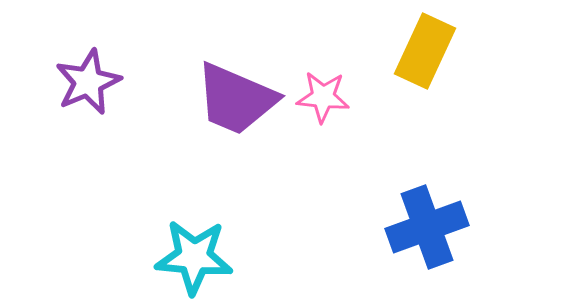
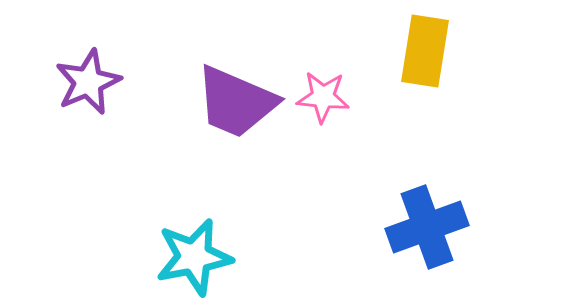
yellow rectangle: rotated 16 degrees counterclockwise
purple trapezoid: moved 3 px down
cyan star: rotated 16 degrees counterclockwise
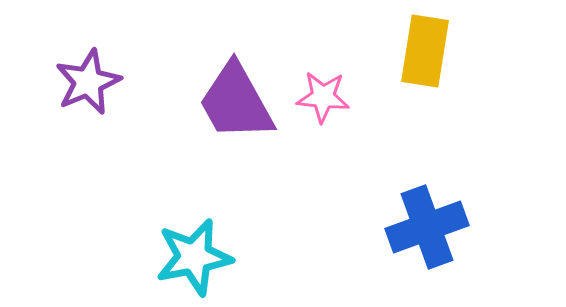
purple trapezoid: rotated 38 degrees clockwise
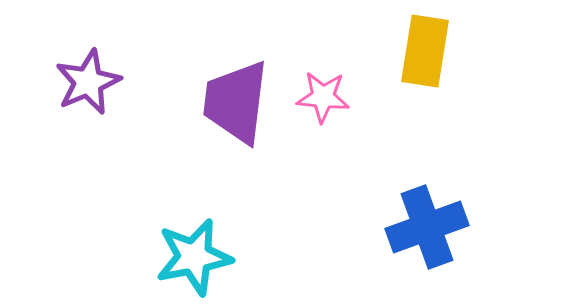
purple trapezoid: rotated 36 degrees clockwise
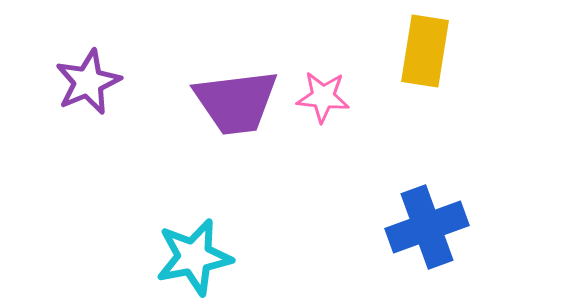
purple trapezoid: rotated 104 degrees counterclockwise
